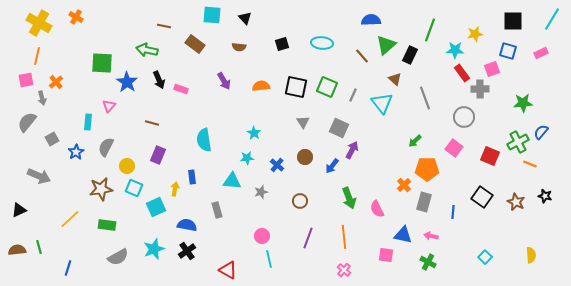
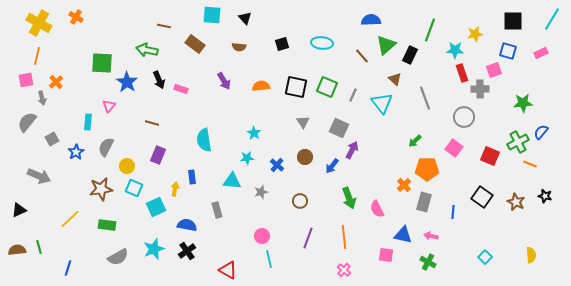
pink square at (492, 69): moved 2 px right, 1 px down
red rectangle at (462, 73): rotated 18 degrees clockwise
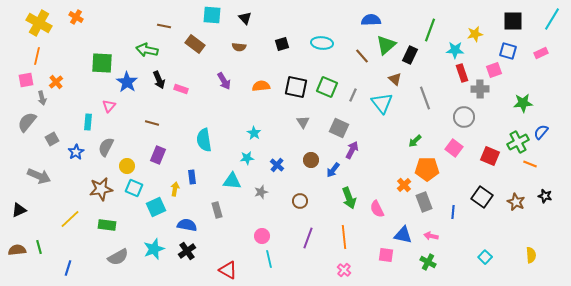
brown circle at (305, 157): moved 6 px right, 3 px down
blue arrow at (332, 166): moved 1 px right, 4 px down
gray rectangle at (424, 202): rotated 36 degrees counterclockwise
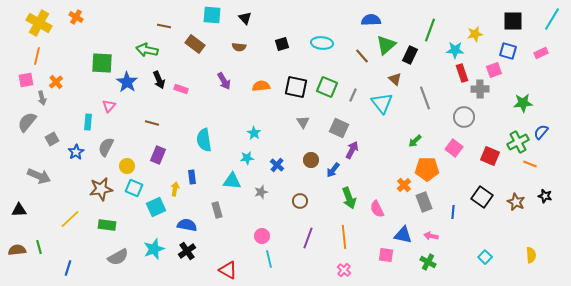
black triangle at (19, 210): rotated 21 degrees clockwise
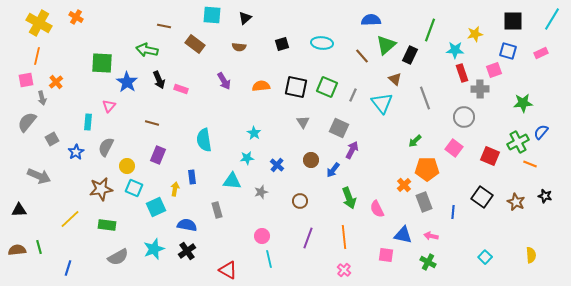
black triangle at (245, 18): rotated 32 degrees clockwise
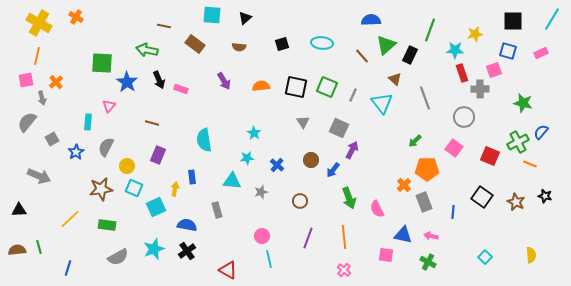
green star at (523, 103): rotated 18 degrees clockwise
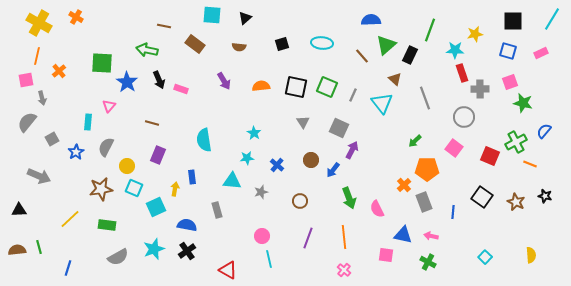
pink square at (494, 70): moved 16 px right, 12 px down
orange cross at (56, 82): moved 3 px right, 11 px up
blue semicircle at (541, 132): moved 3 px right, 1 px up
green cross at (518, 142): moved 2 px left
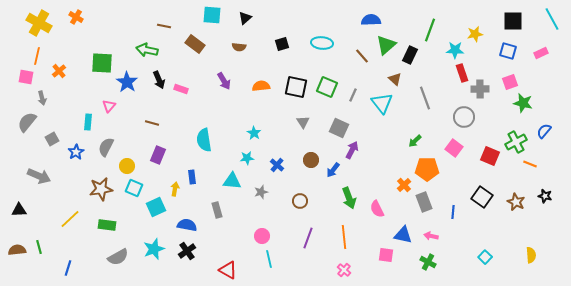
cyan line at (552, 19): rotated 60 degrees counterclockwise
pink square at (26, 80): moved 3 px up; rotated 21 degrees clockwise
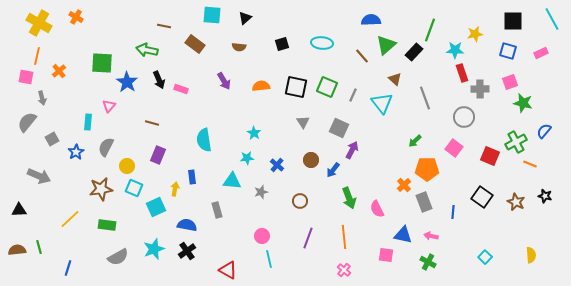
black rectangle at (410, 55): moved 4 px right, 3 px up; rotated 18 degrees clockwise
